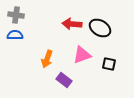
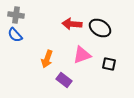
blue semicircle: rotated 133 degrees counterclockwise
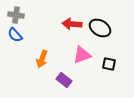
orange arrow: moved 5 px left
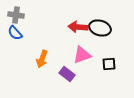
red arrow: moved 6 px right, 3 px down
black ellipse: rotated 15 degrees counterclockwise
blue semicircle: moved 2 px up
black square: rotated 16 degrees counterclockwise
purple rectangle: moved 3 px right, 6 px up
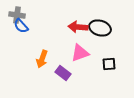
gray cross: moved 1 px right
blue semicircle: moved 6 px right, 7 px up
pink triangle: moved 2 px left, 2 px up
purple rectangle: moved 4 px left, 1 px up
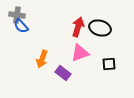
red arrow: rotated 102 degrees clockwise
